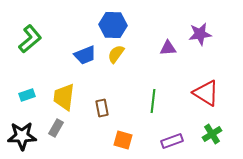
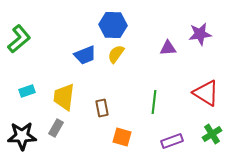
green L-shape: moved 11 px left
cyan rectangle: moved 4 px up
green line: moved 1 px right, 1 px down
orange square: moved 1 px left, 3 px up
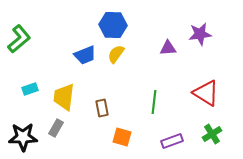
cyan rectangle: moved 3 px right, 2 px up
black star: moved 1 px right, 1 px down
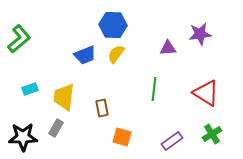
green line: moved 13 px up
purple rectangle: rotated 15 degrees counterclockwise
